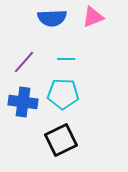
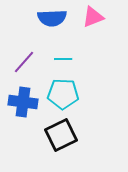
cyan line: moved 3 px left
black square: moved 5 px up
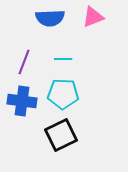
blue semicircle: moved 2 px left
purple line: rotated 20 degrees counterclockwise
blue cross: moved 1 px left, 1 px up
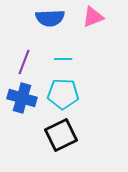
blue cross: moved 3 px up; rotated 8 degrees clockwise
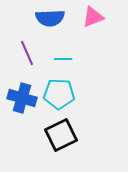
purple line: moved 3 px right, 9 px up; rotated 45 degrees counterclockwise
cyan pentagon: moved 4 px left
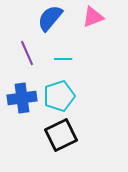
blue semicircle: rotated 132 degrees clockwise
cyan pentagon: moved 2 px down; rotated 20 degrees counterclockwise
blue cross: rotated 24 degrees counterclockwise
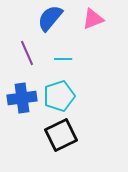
pink triangle: moved 2 px down
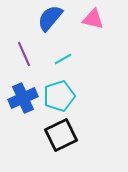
pink triangle: rotated 35 degrees clockwise
purple line: moved 3 px left, 1 px down
cyan line: rotated 30 degrees counterclockwise
blue cross: moved 1 px right; rotated 16 degrees counterclockwise
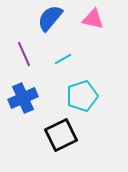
cyan pentagon: moved 23 px right
